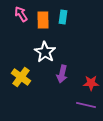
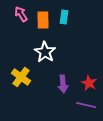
cyan rectangle: moved 1 px right
purple arrow: moved 1 px right, 10 px down; rotated 18 degrees counterclockwise
red star: moved 2 px left; rotated 28 degrees clockwise
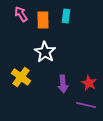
cyan rectangle: moved 2 px right, 1 px up
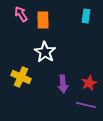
cyan rectangle: moved 20 px right
yellow cross: rotated 12 degrees counterclockwise
red star: rotated 21 degrees clockwise
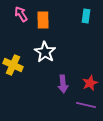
yellow cross: moved 8 px left, 12 px up
red star: moved 1 px right
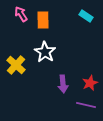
cyan rectangle: rotated 64 degrees counterclockwise
yellow cross: moved 3 px right; rotated 18 degrees clockwise
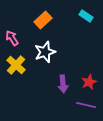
pink arrow: moved 9 px left, 24 px down
orange rectangle: rotated 48 degrees clockwise
white star: rotated 20 degrees clockwise
red star: moved 1 px left, 1 px up
